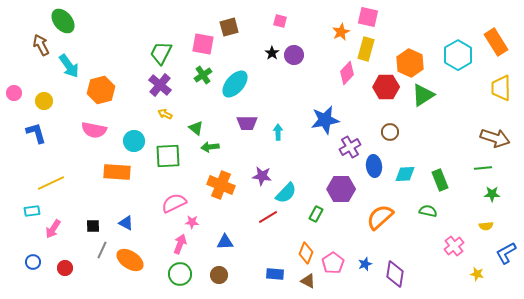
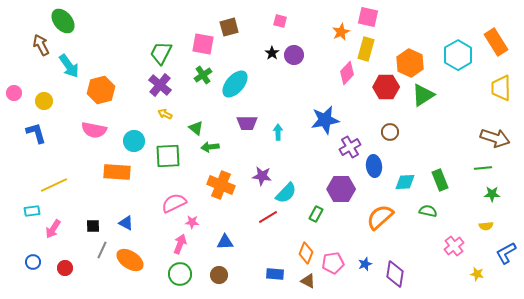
cyan diamond at (405, 174): moved 8 px down
yellow line at (51, 183): moved 3 px right, 2 px down
pink pentagon at (333, 263): rotated 25 degrees clockwise
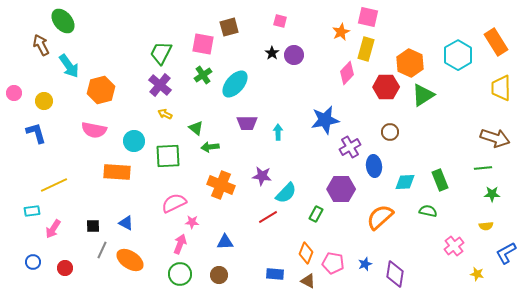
pink pentagon at (333, 263): rotated 20 degrees clockwise
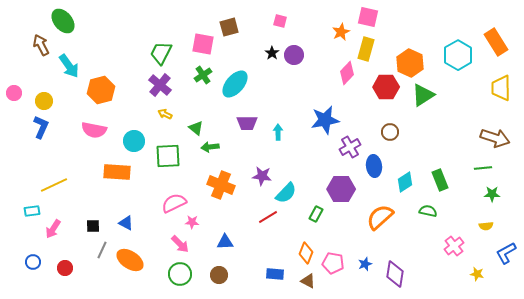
blue L-shape at (36, 133): moved 5 px right, 6 px up; rotated 40 degrees clockwise
cyan diamond at (405, 182): rotated 30 degrees counterclockwise
pink arrow at (180, 244): rotated 114 degrees clockwise
